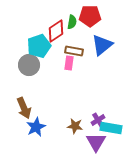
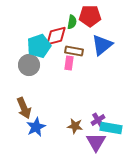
red diamond: moved 5 px down; rotated 20 degrees clockwise
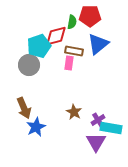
blue triangle: moved 4 px left, 1 px up
brown star: moved 1 px left, 14 px up; rotated 21 degrees clockwise
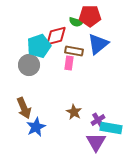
green semicircle: moved 4 px right; rotated 96 degrees clockwise
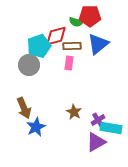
brown rectangle: moved 2 px left, 5 px up; rotated 12 degrees counterclockwise
purple triangle: rotated 30 degrees clockwise
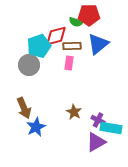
red pentagon: moved 1 px left, 1 px up
purple cross: rotated 32 degrees counterclockwise
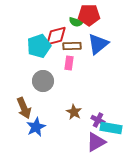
gray circle: moved 14 px right, 16 px down
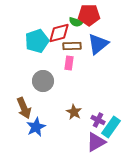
red diamond: moved 3 px right, 3 px up
cyan pentagon: moved 2 px left, 5 px up
cyan rectangle: moved 1 px up; rotated 65 degrees counterclockwise
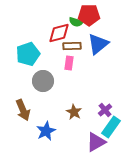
cyan pentagon: moved 9 px left, 13 px down
brown arrow: moved 1 px left, 2 px down
purple cross: moved 7 px right, 10 px up; rotated 24 degrees clockwise
blue star: moved 10 px right, 4 px down
